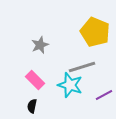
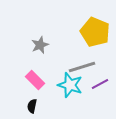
purple line: moved 4 px left, 11 px up
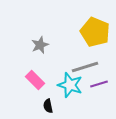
gray line: moved 3 px right
purple line: moved 1 px left; rotated 12 degrees clockwise
black semicircle: moved 16 px right; rotated 24 degrees counterclockwise
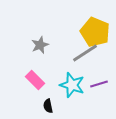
gray line: moved 14 px up; rotated 16 degrees counterclockwise
cyan star: moved 2 px right
